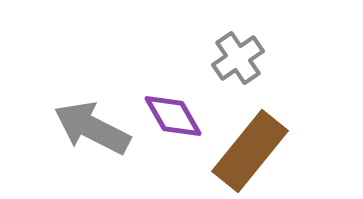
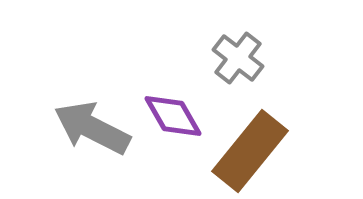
gray cross: rotated 18 degrees counterclockwise
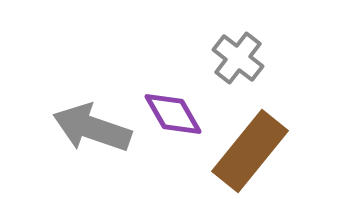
purple diamond: moved 2 px up
gray arrow: rotated 8 degrees counterclockwise
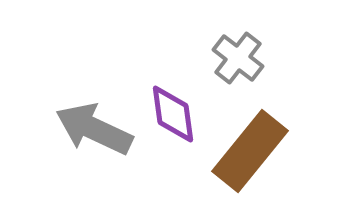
purple diamond: rotated 22 degrees clockwise
gray arrow: moved 2 px right, 1 px down; rotated 6 degrees clockwise
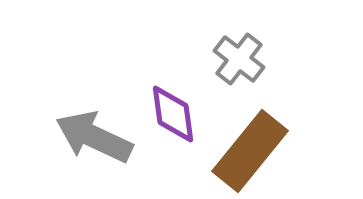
gray cross: moved 1 px right, 1 px down
gray arrow: moved 8 px down
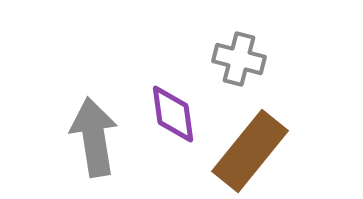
gray cross: rotated 24 degrees counterclockwise
gray arrow: rotated 56 degrees clockwise
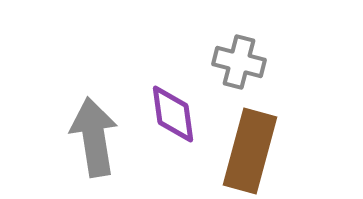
gray cross: moved 3 px down
brown rectangle: rotated 24 degrees counterclockwise
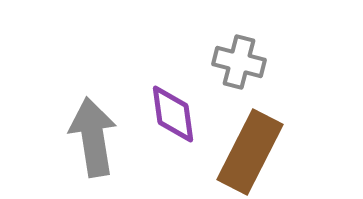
gray arrow: moved 1 px left
brown rectangle: moved 1 px down; rotated 12 degrees clockwise
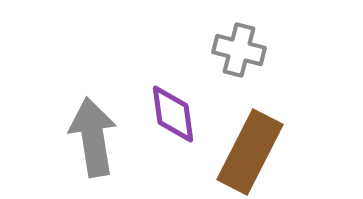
gray cross: moved 12 px up
